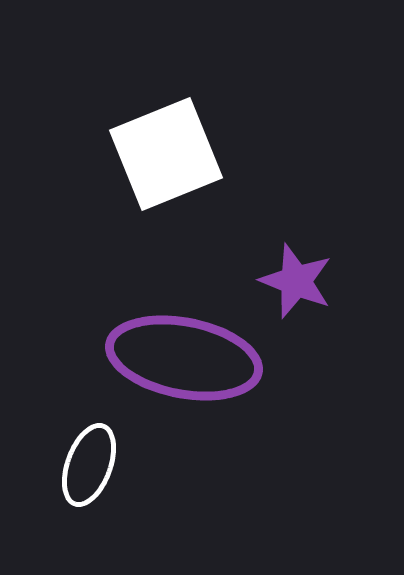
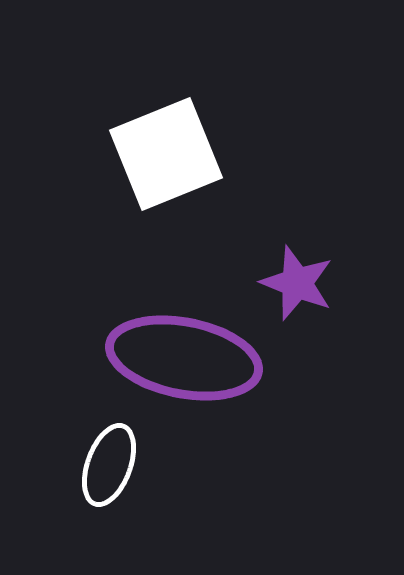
purple star: moved 1 px right, 2 px down
white ellipse: moved 20 px right
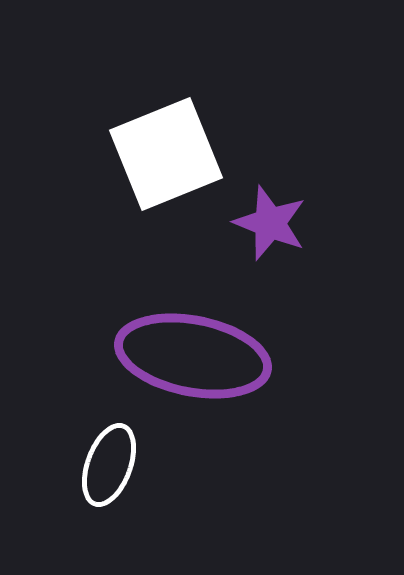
purple star: moved 27 px left, 60 px up
purple ellipse: moved 9 px right, 2 px up
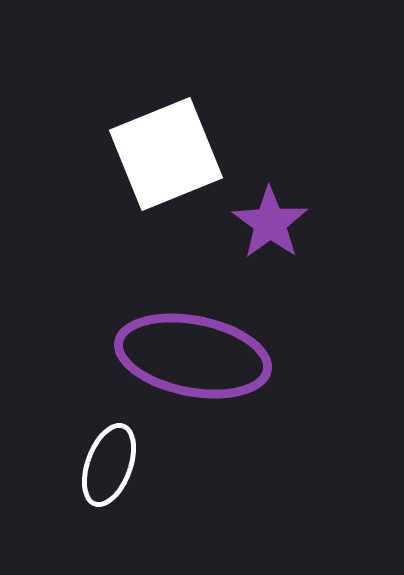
purple star: rotated 14 degrees clockwise
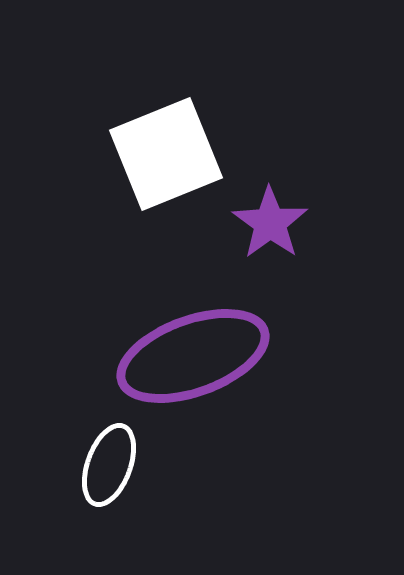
purple ellipse: rotated 31 degrees counterclockwise
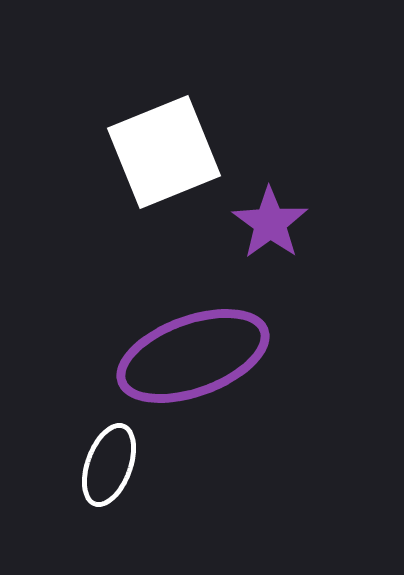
white square: moved 2 px left, 2 px up
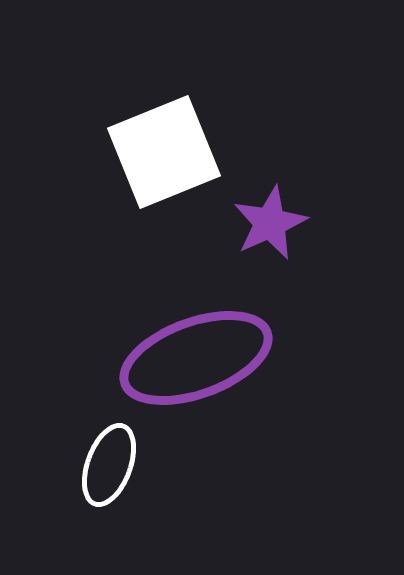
purple star: rotated 12 degrees clockwise
purple ellipse: moved 3 px right, 2 px down
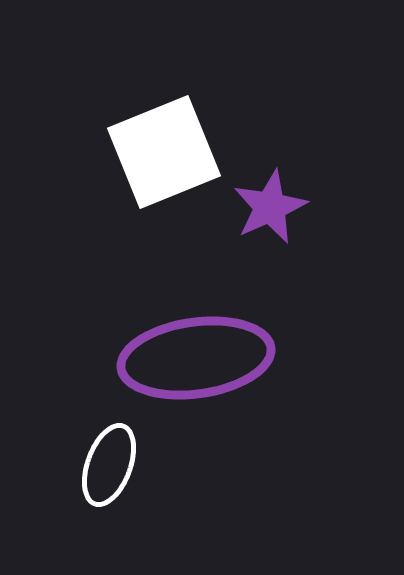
purple star: moved 16 px up
purple ellipse: rotated 12 degrees clockwise
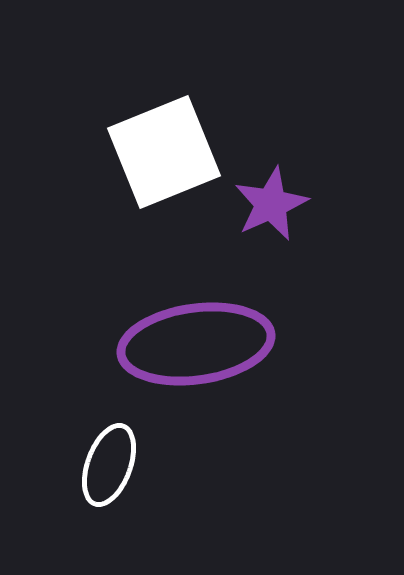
purple star: moved 1 px right, 3 px up
purple ellipse: moved 14 px up
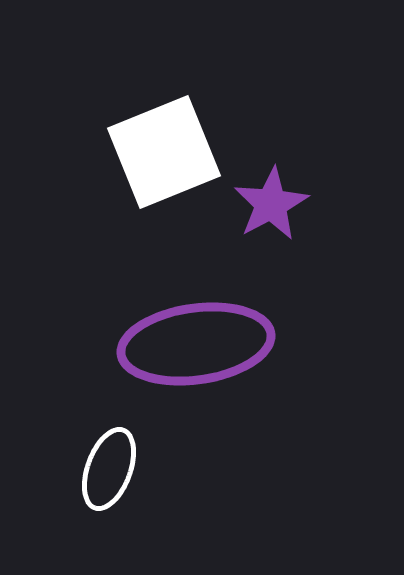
purple star: rotated 4 degrees counterclockwise
white ellipse: moved 4 px down
